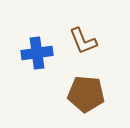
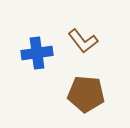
brown L-shape: rotated 16 degrees counterclockwise
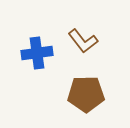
brown pentagon: rotated 6 degrees counterclockwise
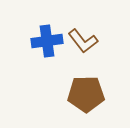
blue cross: moved 10 px right, 12 px up
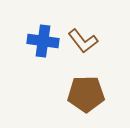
blue cross: moved 4 px left; rotated 16 degrees clockwise
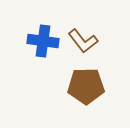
brown pentagon: moved 8 px up
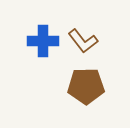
blue cross: rotated 8 degrees counterclockwise
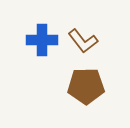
blue cross: moved 1 px left, 1 px up
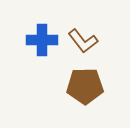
brown pentagon: moved 1 px left
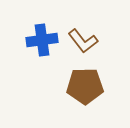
blue cross: rotated 8 degrees counterclockwise
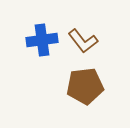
brown pentagon: rotated 6 degrees counterclockwise
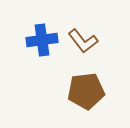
brown pentagon: moved 1 px right, 5 px down
